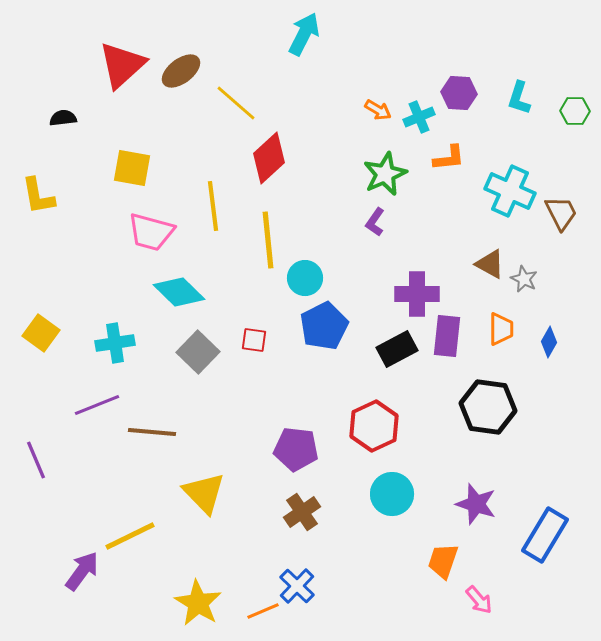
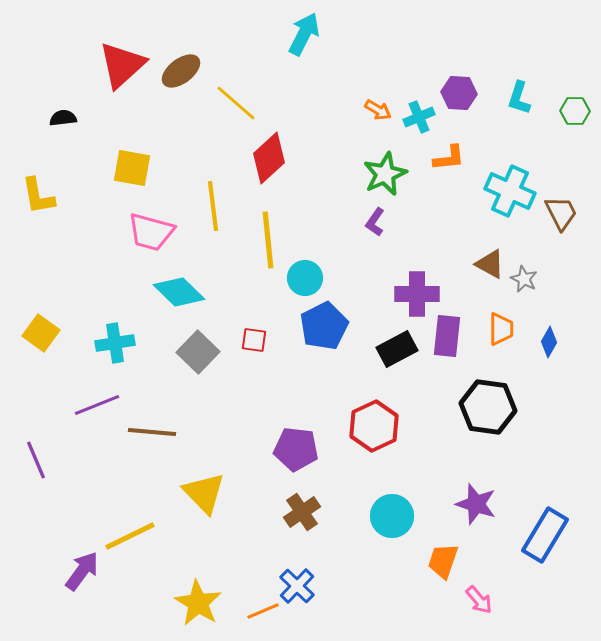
cyan circle at (392, 494): moved 22 px down
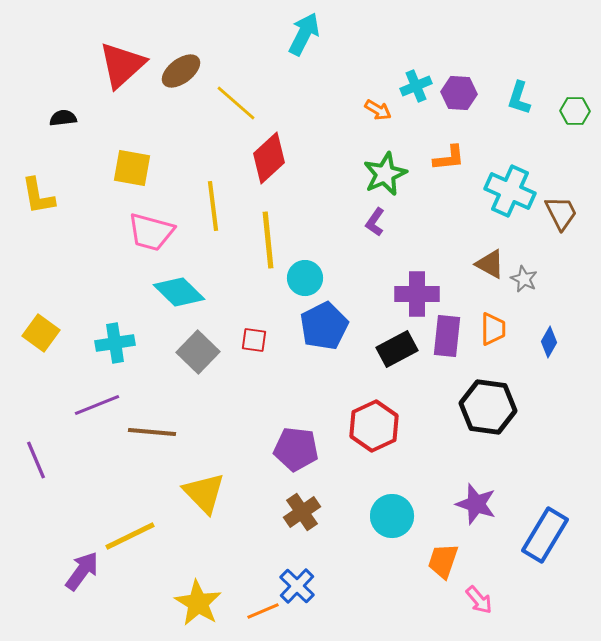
cyan cross at (419, 117): moved 3 px left, 31 px up
orange trapezoid at (501, 329): moved 8 px left
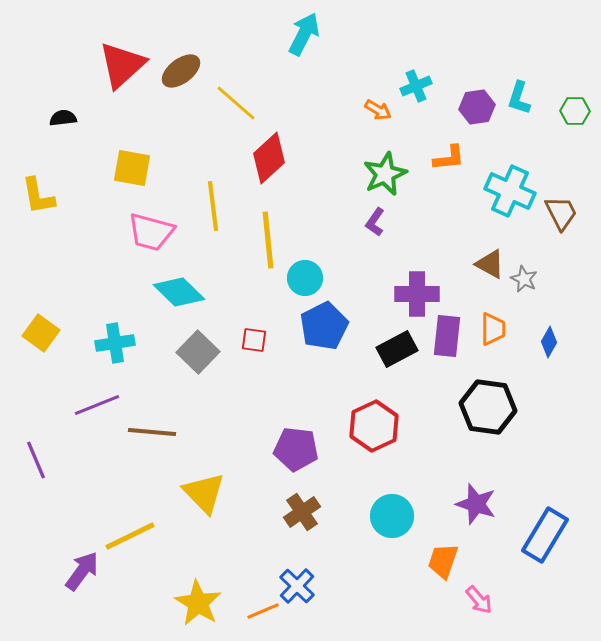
purple hexagon at (459, 93): moved 18 px right, 14 px down; rotated 12 degrees counterclockwise
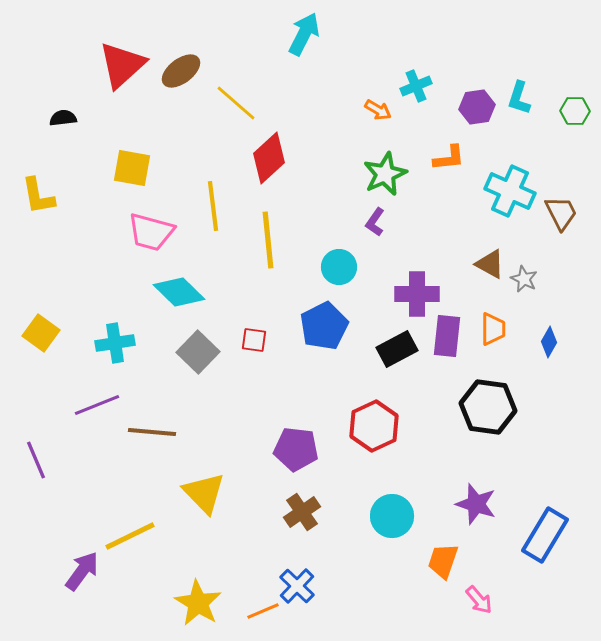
cyan circle at (305, 278): moved 34 px right, 11 px up
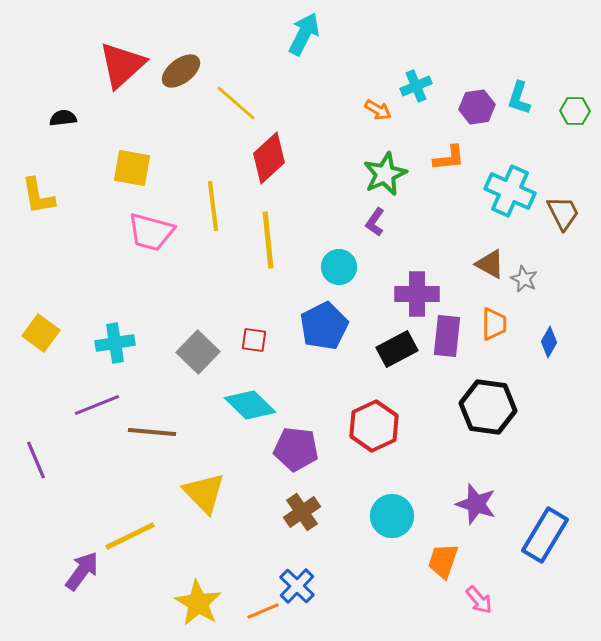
brown trapezoid at (561, 213): moved 2 px right
cyan diamond at (179, 292): moved 71 px right, 113 px down
orange trapezoid at (493, 329): moved 1 px right, 5 px up
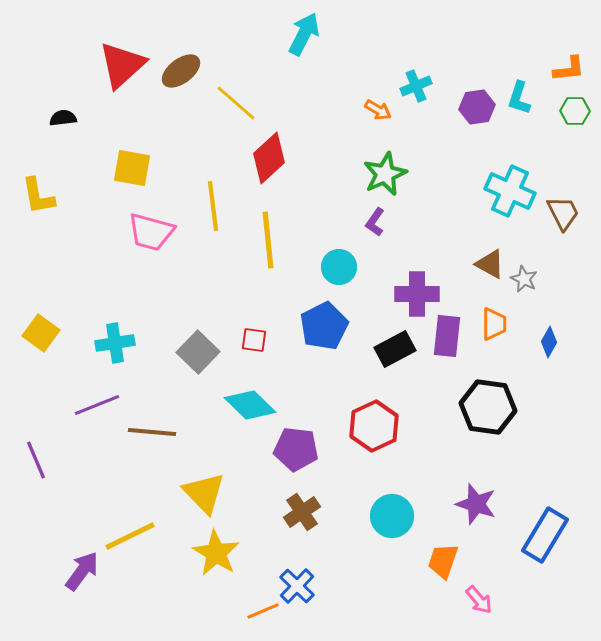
orange L-shape at (449, 158): moved 120 px right, 89 px up
black rectangle at (397, 349): moved 2 px left
yellow star at (198, 603): moved 18 px right, 50 px up
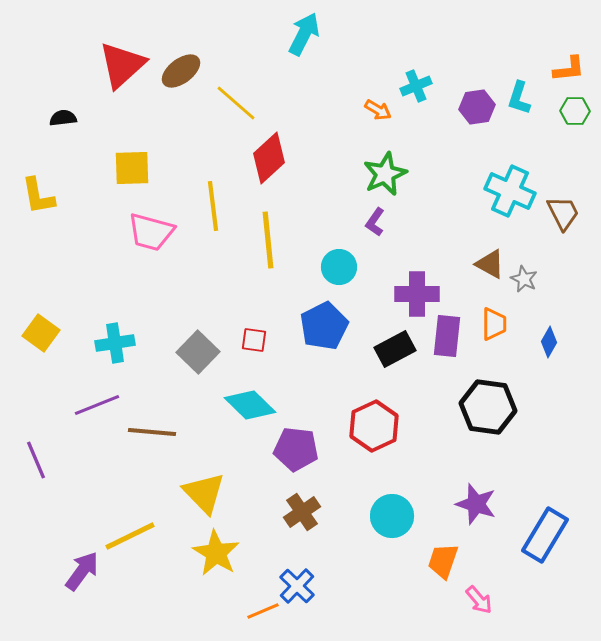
yellow square at (132, 168): rotated 12 degrees counterclockwise
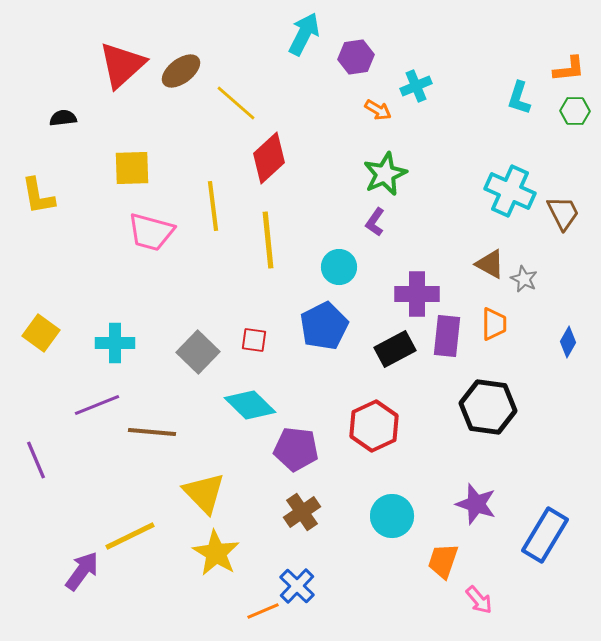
purple hexagon at (477, 107): moved 121 px left, 50 px up
blue diamond at (549, 342): moved 19 px right
cyan cross at (115, 343): rotated 9 degrees clockwise
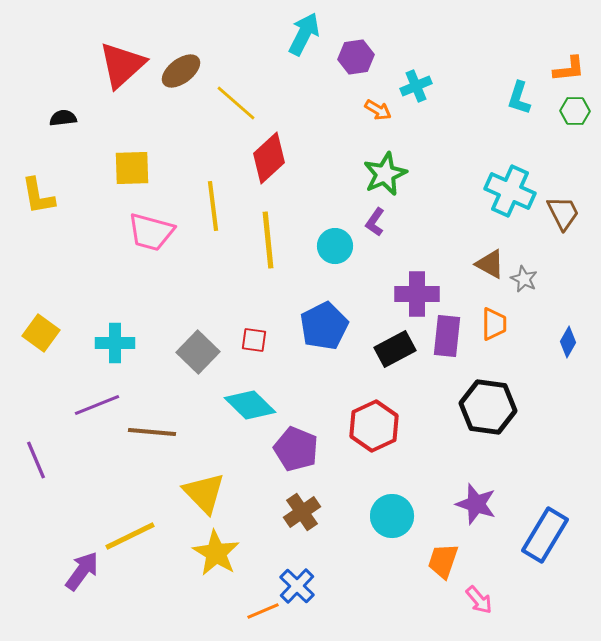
cyan circle at (339, 267): moved 4 px left, 21 px up
purple pentagon at (296, 449): rotated 15 degrees clockwise
